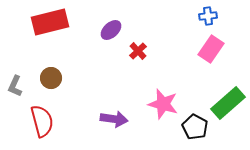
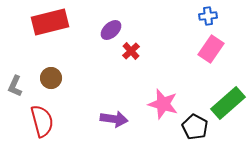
red cross: moved 7 px left
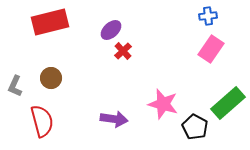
red cross: moved 8 px left
